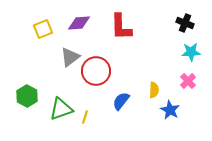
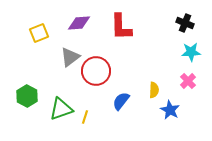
yellow square: moved 4 px left, 4 px down
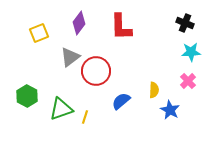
purple diamond: rotated 50 degrees counterclockwise
blue semicircle: rotated 12 degrees clockwise
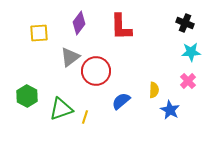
yellow square: rotated 18 degrees clockwise
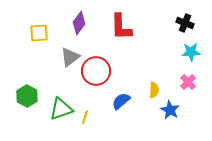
pink cross: moved 1 px down
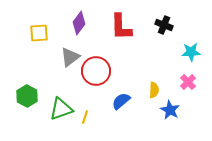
black cross: moved 21 px left, 2 px down
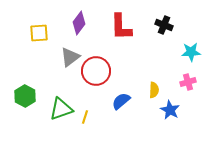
pink cross: rotated 28 degrees clockwise
green hexagon: moved 2 px left
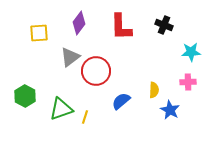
pink cross: rotated 14 degrees clockwise
